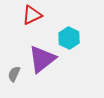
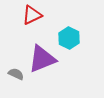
purple triangle: rotated 16 degrees clockwise
gray semicircle: moved 2 px right; rotated 91 degrees clockwise
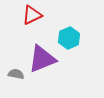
cyan hexagon: rotated 10 degrees clockwise
gray semicircle: rotated 14 degrees counterclockwise
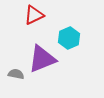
red triangle: moved 2 px right
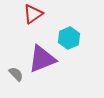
red triangle: moved 1 px left, 1 px up; rotated 10 degrees counterclockwise
gray semicircle: rotated 35 degrees clockwise
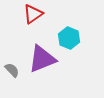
cyan hexagon: rotated 15 degrees counterclockwise
gray semicircle: moved 4 px left, 4 px up
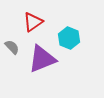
red triangle: moved 8 px down
gray semicircle: moved 23 px up
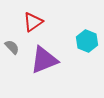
cyan hexagon: moved 18 px right, 3 px down
purple triangle: moved 2 px right, 1 px down
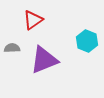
red triangle: moved 2 px up
gray semicircle: moved 1 px down; rotated 49 degrees counterclockwise
